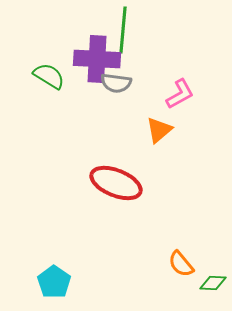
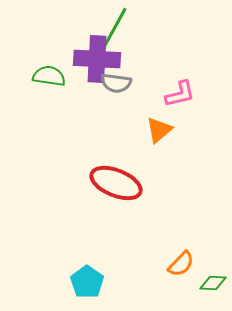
green line: moved 9 px left, 1 px up; rotated 24 degrees clockwise
green semicircle: rotated 24 degrees counterclockwise
pink L-shape: rotated 16 degrees clockwise
orange semicircle: rotated 96 degrees counterclockwise
cyan pentagon: moved 33 px right
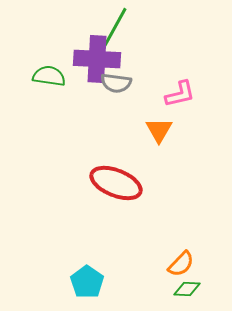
orange triangle: rotated 20 degrees counterclockwise
green diamond: moved 26 px left, 6 px down
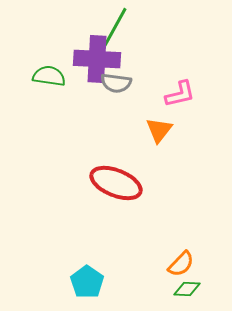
orange triangle: rotated 8 degrees clockwise
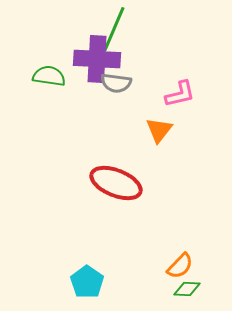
green line: rotated 6 degrees counterclockwise
orange semicircle: moved 1 px left, 2 px down
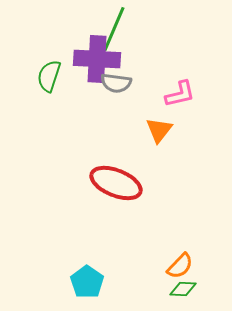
green semicircle: rotated 80 degrees counterclockwise
green diamond: moved 4 px left
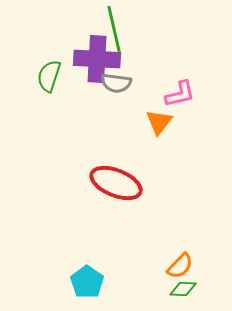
green line: rotated 36 degrees counterclockwise
orange triangle: moved 8 px up
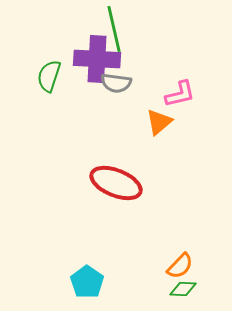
orange triangle: rotated 12 degrees clockwise
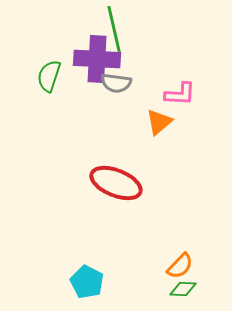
pink L-shape: rotated 16 degrees clockwise
cyan pentagon: rotated 8 degrees counterclockwise
